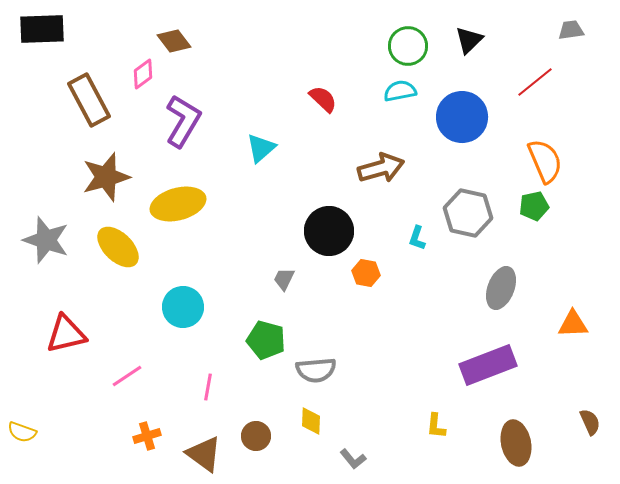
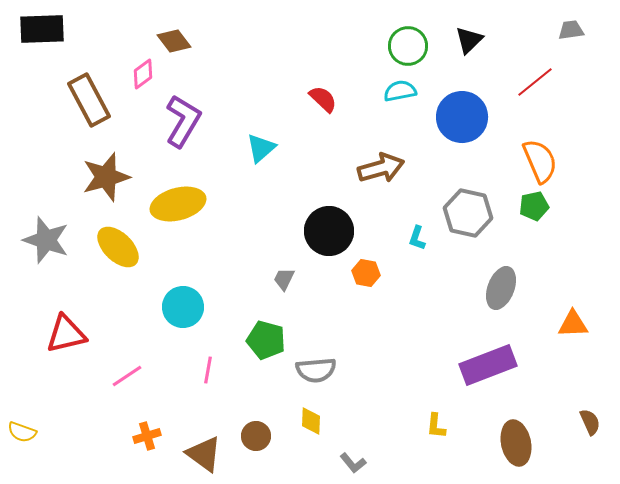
orange semicircle at (545, 161): moved 5 px left
pink line at (208, 387): moved 17 px up
gray L-shape at (353, 459): moved 4 px down
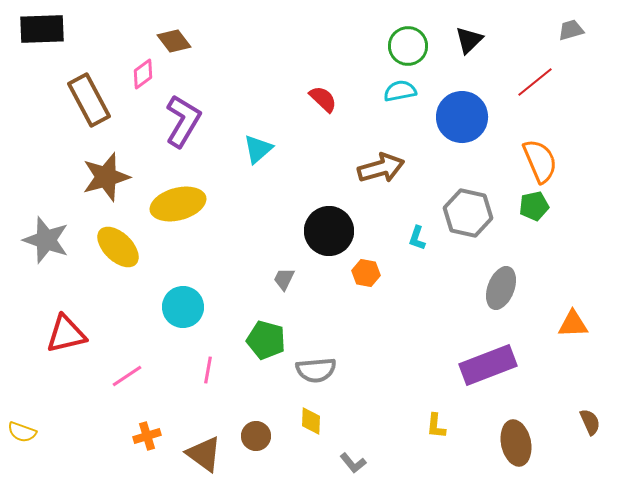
gray trapezoid at (571, 30): rotated 8 degrees counterclockwise
cyan triangle at (261, 148): moved 3 px left, 1 px down
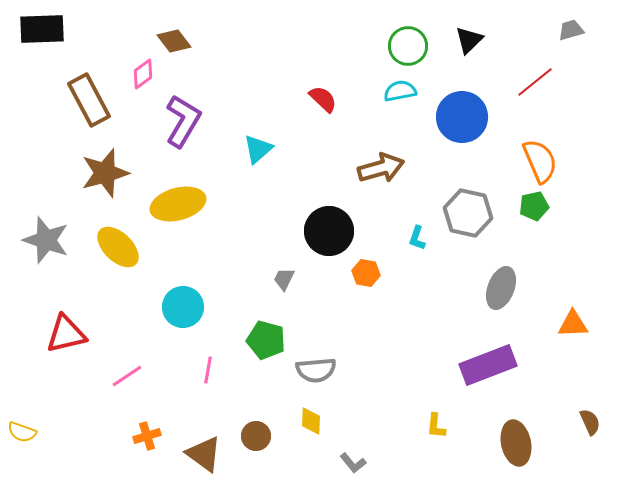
brown star at (106, 177): moved 1 px left, 4 px up
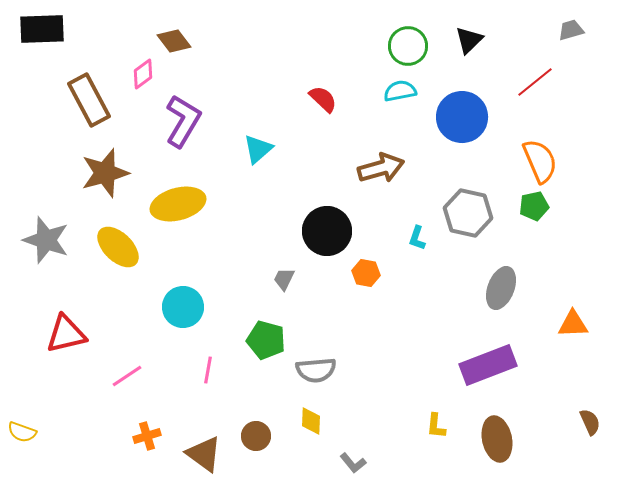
black circle at (329, 231): moved 2 px left
brown ellipse at (516, 443): moved 19 px left, 4 px up
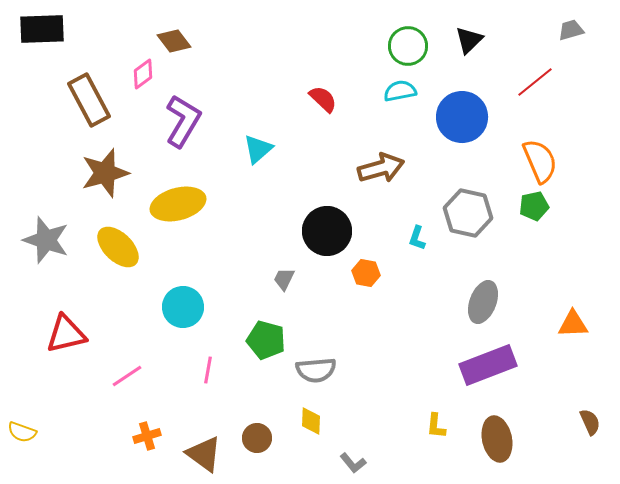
gray ellipse at (501, 288): moved 18 px left, 14 px down
brown circle at (256, 436): moved 1 px right, 2 px down
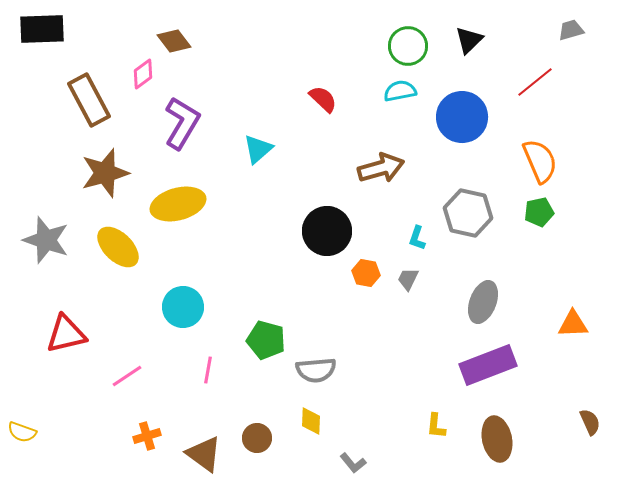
purple L-shape at (183, 121): moved 1 px left, 2 px down
green pentagon at (534, 206): moved 5 px right, 6 px down
gray trapezoid at (284, 279): moved 124 px right
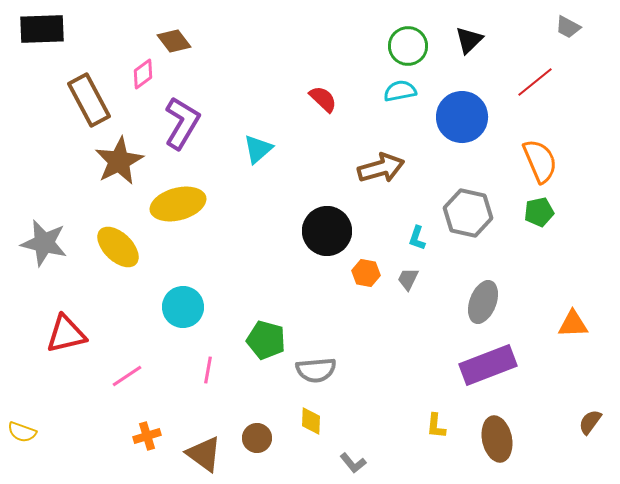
gray trapezoid at (571, 30): moved 3 px left, 3 px up; rotated 136 degrees counterclockwise
brown star at (105, 173): moved 14 px right, 12 px up; rotated 12 degrees counterclockwise
gray star at (46, 240): moved 2 px left, 3 px down; rotated 6 degrees counterclockwise
brown semicircle at (590, 422): rotated 120 degrees counterclockwise
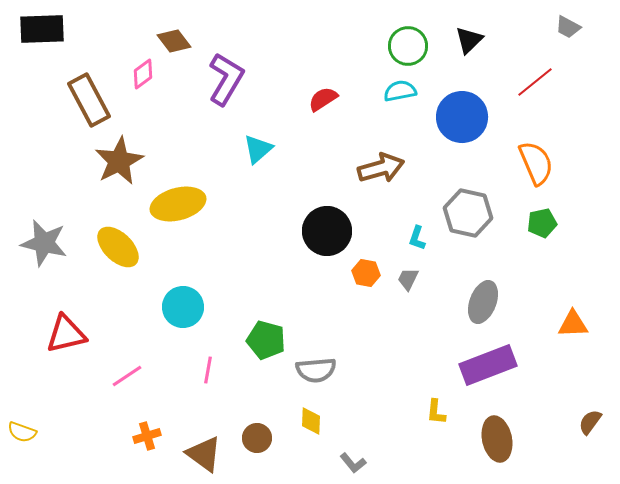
red semicircle at (323, 99): rotated 76 degrees counterclockwise
purple L-shape at (182, 123): moved 44 px right, 44 px up
orange semicircle at (540, 161): moved 4 px left, 2 px down
green pentagon at (539, 212): moved 3 px right, 11 px down
yellow L-shape at (436, 426): moved 14 px up
